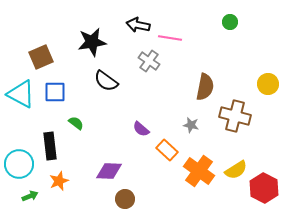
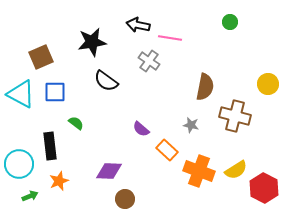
orange cross: rotated 16 degrees counterclockwise
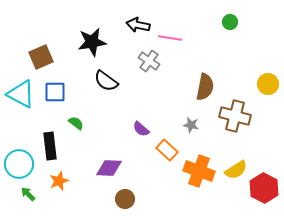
purple diamond: moved 3 px up
green arrow: moved 2 px left, 2 px up; rotated 112 degrees counterclockwise
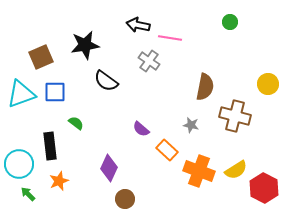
black star: moved 7 px left, 3 px down
cyan triangle: rotated 48 degrees counterclockwise
purple diamond: rotated 68 degrees counterclockwise
